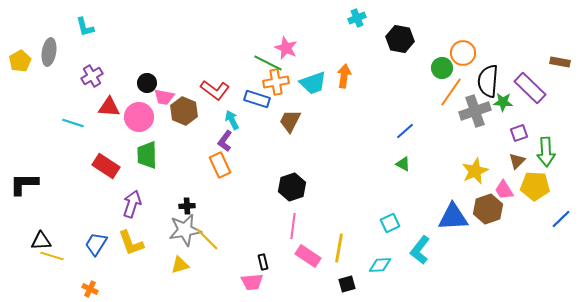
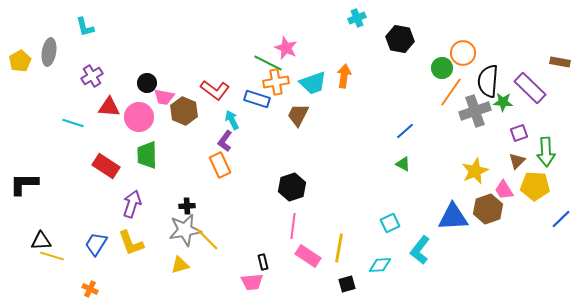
brown trapezoid at (290, 121): moved 8 px right, 6 px up
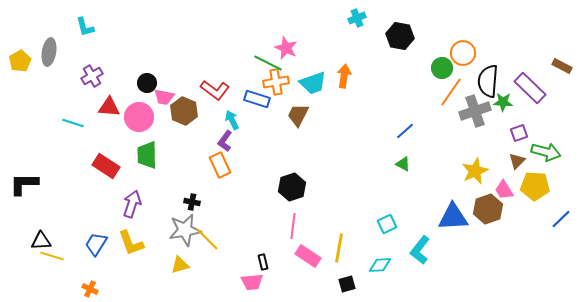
black hexagon at (400, 39): moved 3 px up
brown rectangle at (560, 62): moved 2 px right, 4 px down; rotated 18 degrees clockwise
green arrow at (546, 152): rotated 72 degrees counterclockwise
black cross at (187, 206): moved 5 px right, 4 px up; rotated 14 degrees clockwise
cyan square at (390, 223): moved 3 px left, 1 px down
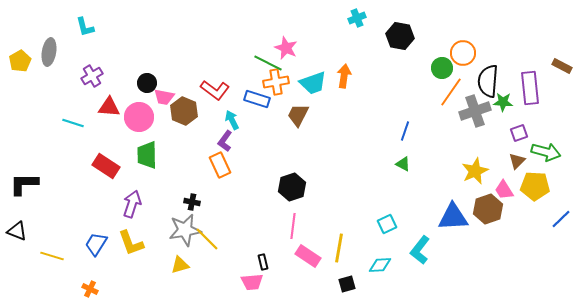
purple rectangle at (530, 88): rotated 40 degrees clockwise
blue line at (405, 131): rotated 30 degrees counterclockwise
black triangle at (41, 241): moved 24 px left, 10 px up; rotated 25 degrees clockwise
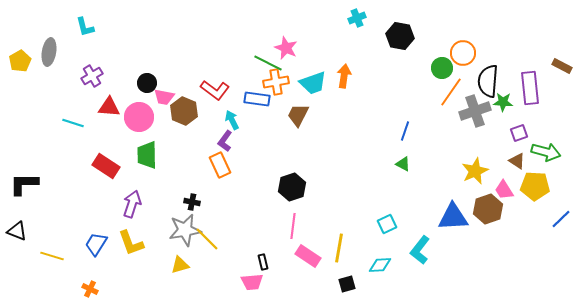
blue rectangle at (257, 99): rotated 10 degrees counterclockwise
brown triangle at (517, 161): rotated 42 degrees counterclockwise
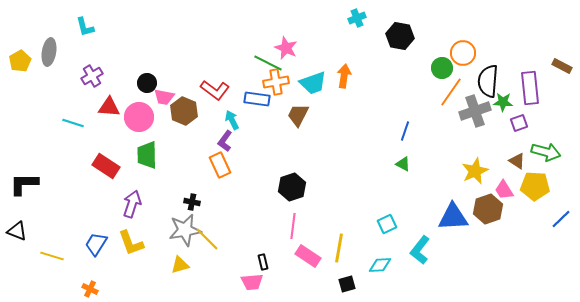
purple square at (519, 133): moved 10 px up
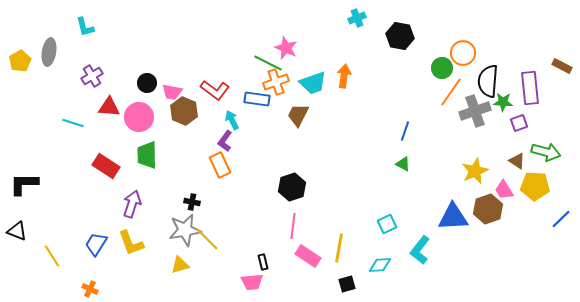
orange cross at (276, 82): rotated 10 degrees counterclockwise
pink trapezoid at (164, 97): moved 8 px right, 5 px up
yellow line at (52, 256): rotated 40 degrees clockwise
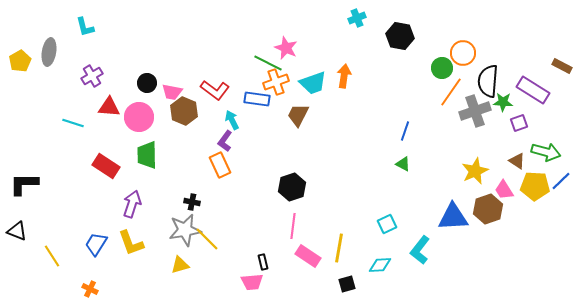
purple rectangle at (530, 88): moved 3 px right, 2 px down; rotated 52 degrees counterclockwise
blue line at (561, 219): moved 38 px up
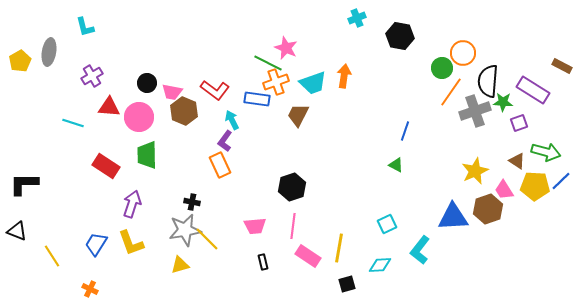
green triangle at (403, 164): moved 7 px left, 1 px down
pink trapezoid at (252, 282): moved 3 px right, 56 px up
